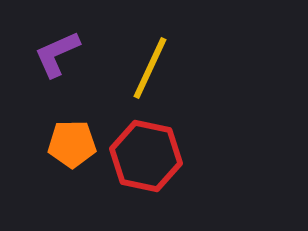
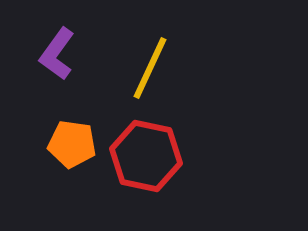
purple L-shape: rotated 30 degrees counterclockwise
orange pentagon: rotated 9 degrees clockwise
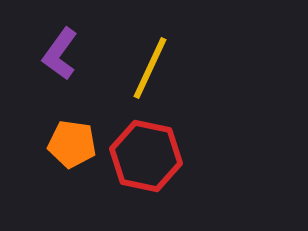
purple L-shape: moved 3 px right
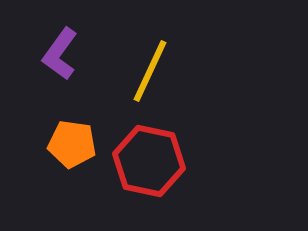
yellow line: moved 3 px down
red hexagon: moved 3 px right, 5 px down
